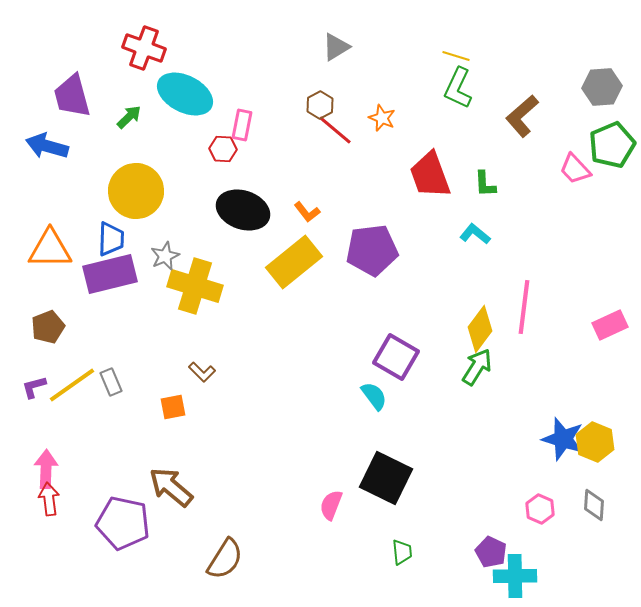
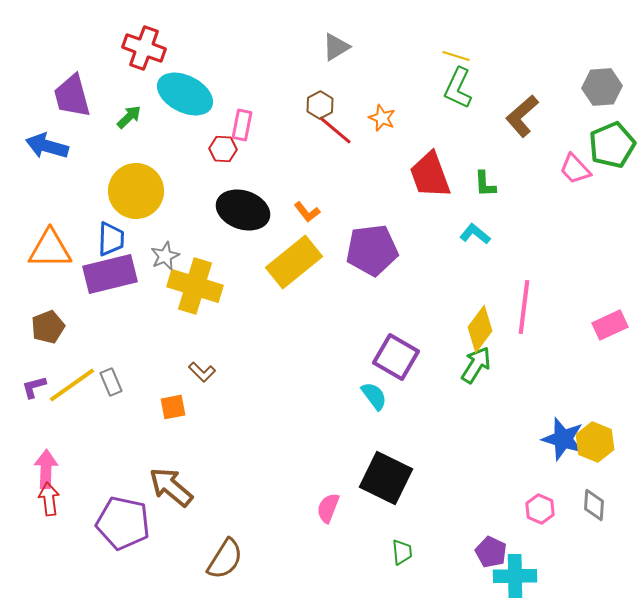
green arrow at (477, 367): moved 1 px left, 2 px up
pink semicircle at (331, 505): moved 3 px left, 3 px down
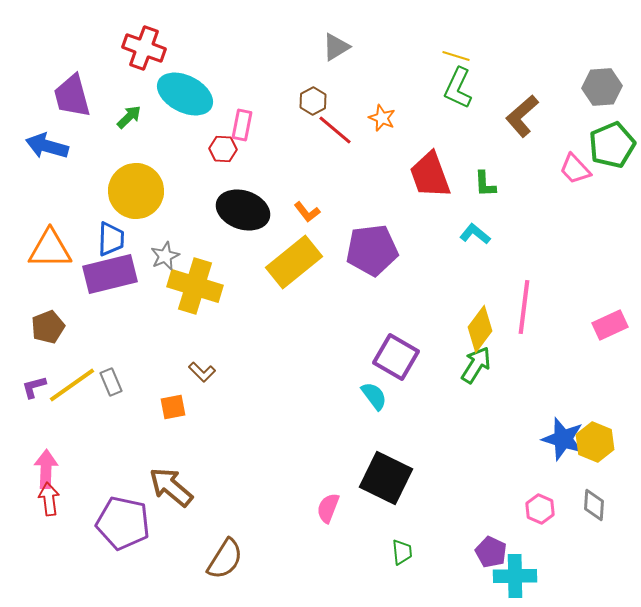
brown hexagon at (320, 105): moved 7 px left, 4 px up
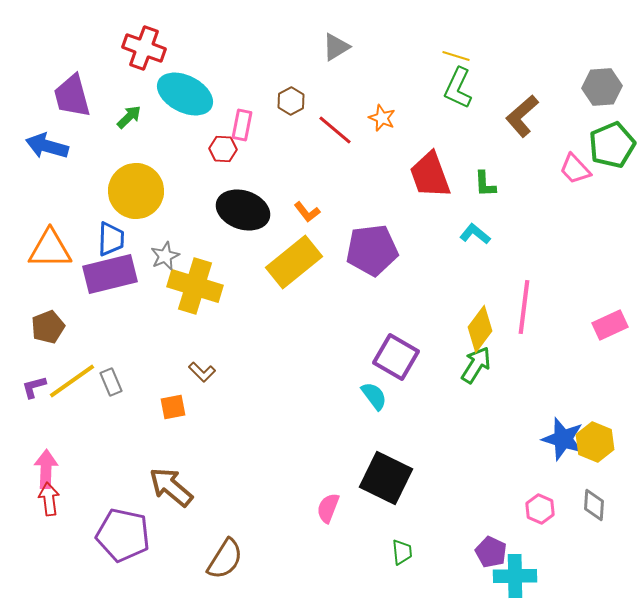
brown hexagon at (313, 101): moved 22 px left
yellow line at (72, 385): moved 4 px up
purple pentagon at (123, 523): moved 12 px down
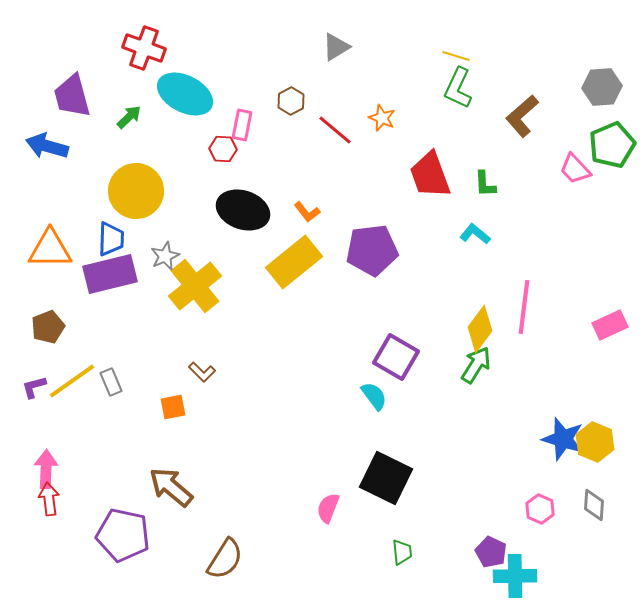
yellow cross at (195, 286): rotated 34 degrees clockwise
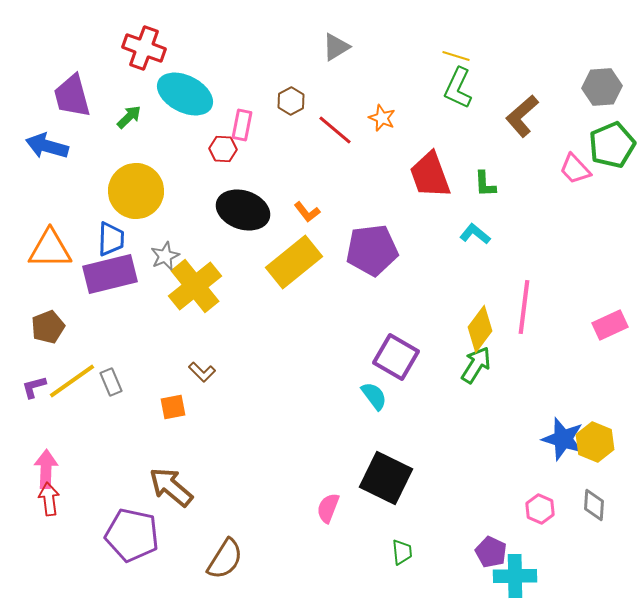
purple pentagon at (123, 535): moved 9 px right
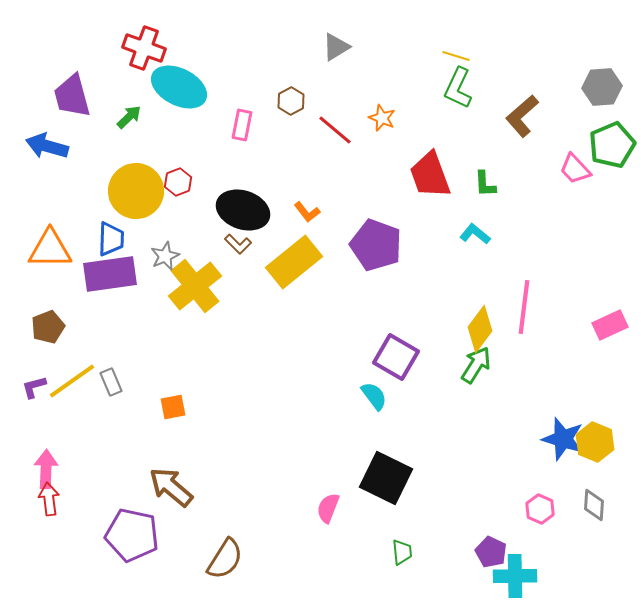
cyan ellipse at (185, 94): moved 6 px left, 7 px up
red hexagon at (223, 149): moved 45 px left, 33 px down; rotated 24 degrees counterclockwise
purple pentagon at (372, 250): moved 4 px right, 5 px up; rotated 27 degrees clockwise
purple rectangle at (110, 274): rotated 6 degrees clockwise
brown L-shape at (202, 372): moved 36 px right, 128 px up
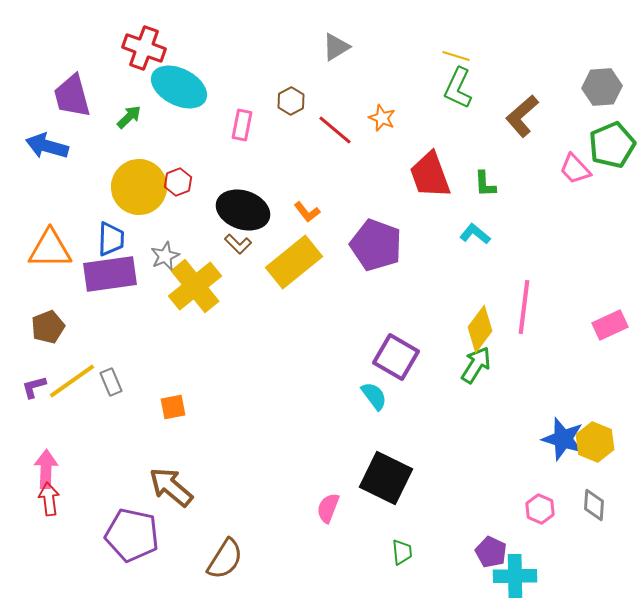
yellow circle at (136, 191): moved 3 px right, 4 px up
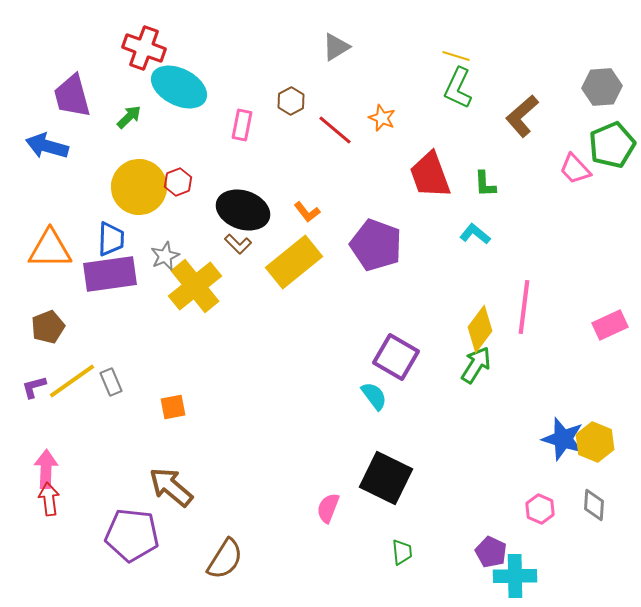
purple pentagon at (132, 535): rotated 6 degrees counterclockwise
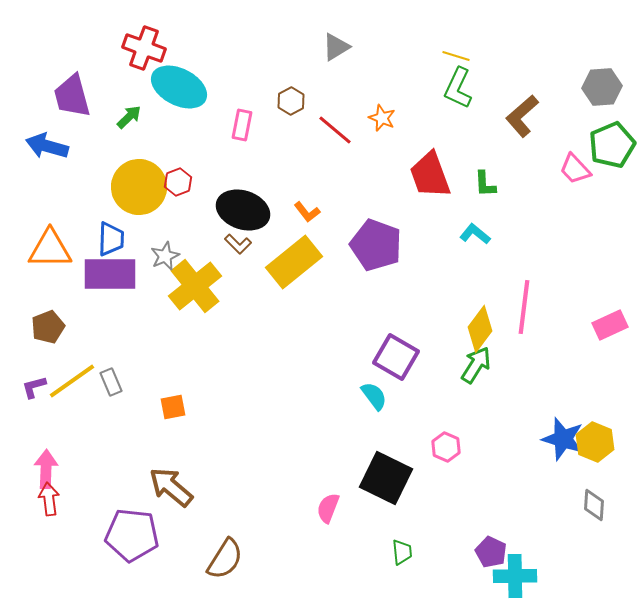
purple rectangle at (110, 274): rotated 8 degrees clockwise
pink hexagon at (540, 509): moved 94 px left, 62 px up
